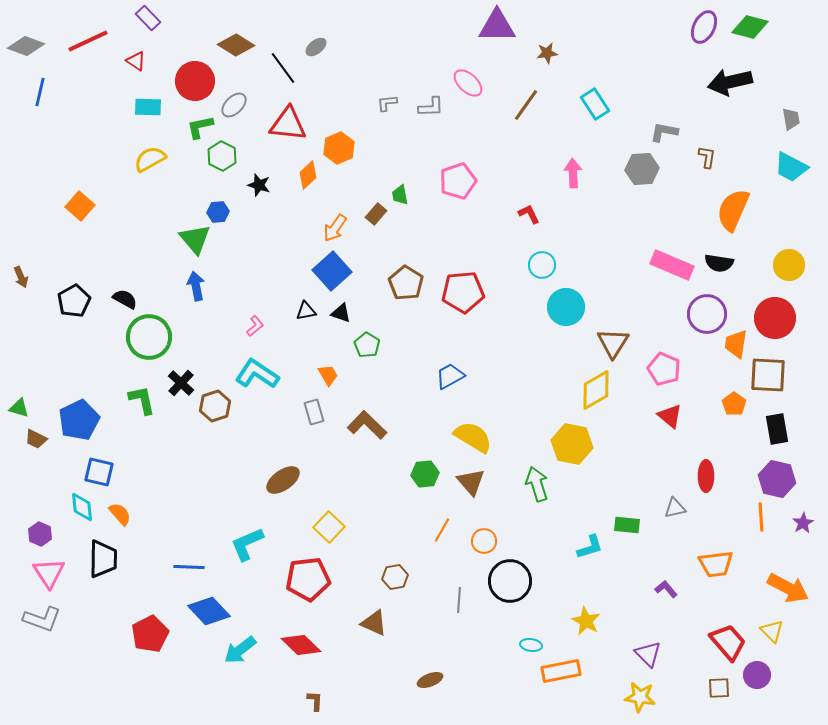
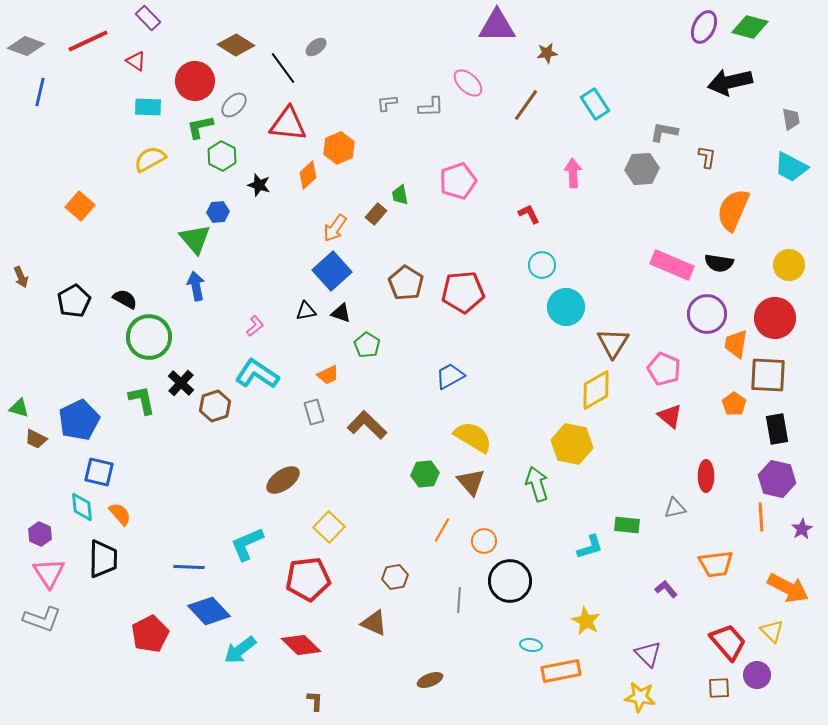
orange trapezoid at (328, 375): rotated 95 degrees clockwise
purple star at (803, 523): moved 1 px left, 6 px down
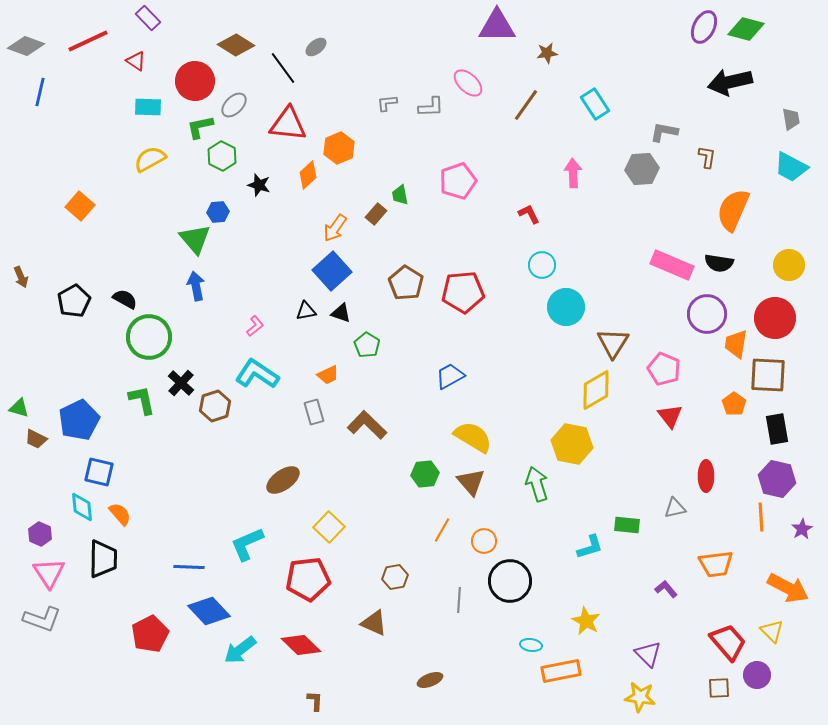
green diamond at (750, 27): moved 4 px left, 2 px down
red triangle at (670, 416): rotated 12 degrees clockwise
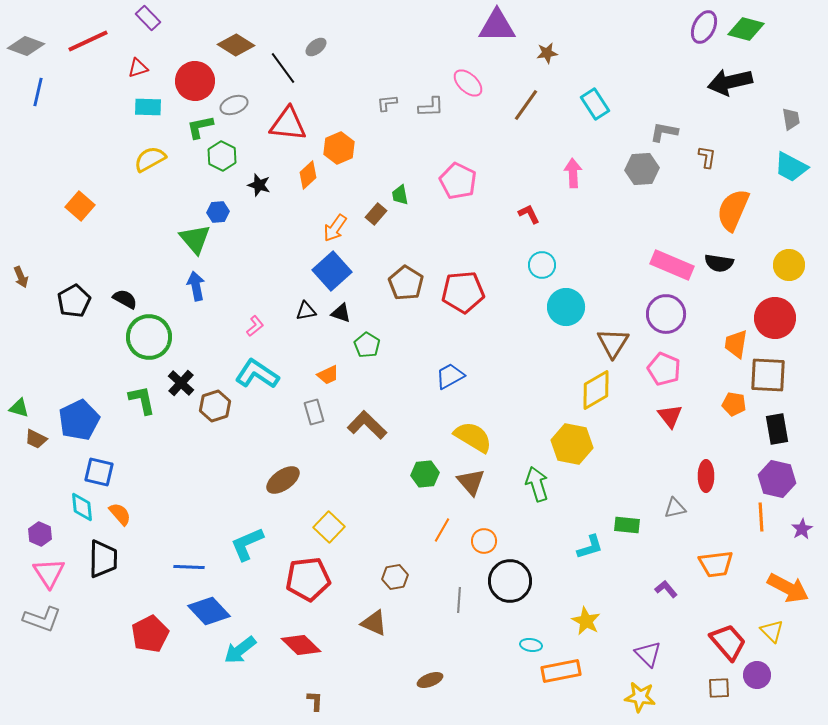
red triangle at (136, 61): moved 2 px right, 7 px down; rotated 50 degrees counterclockwise
blue line at (40, 92): moved 2 px left
gray ellipse at (234, 105): rotated 24 degrees clockwise
pink pentagon at (458, 181): rotated 27 degrees counterclockwise
purple circle at (707, 314): moved 41 px left
orange pentagon at (734, 404): rotated 25 degrees counterclockwise
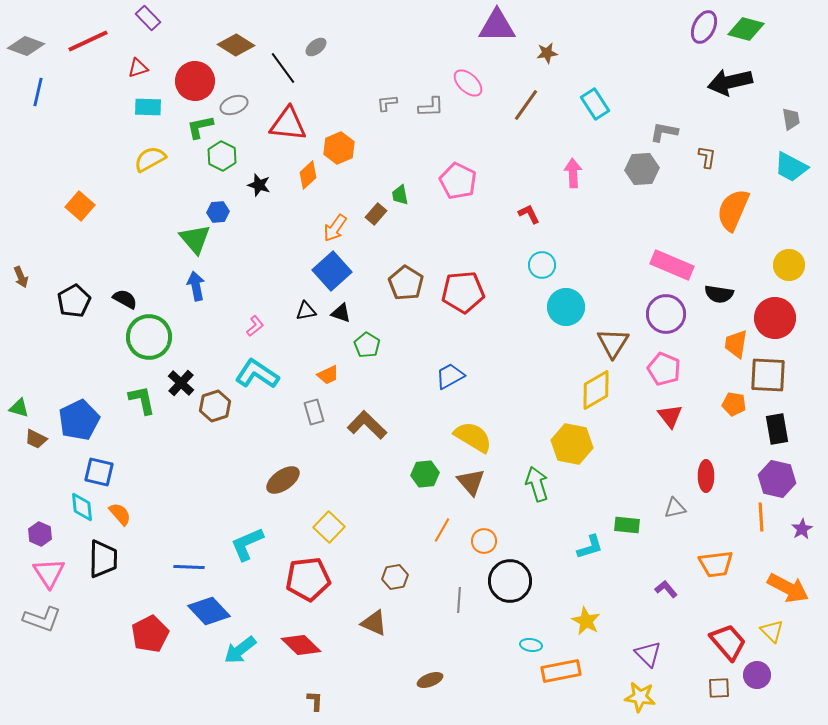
black semicircle at (719, 263): moved 31 px down
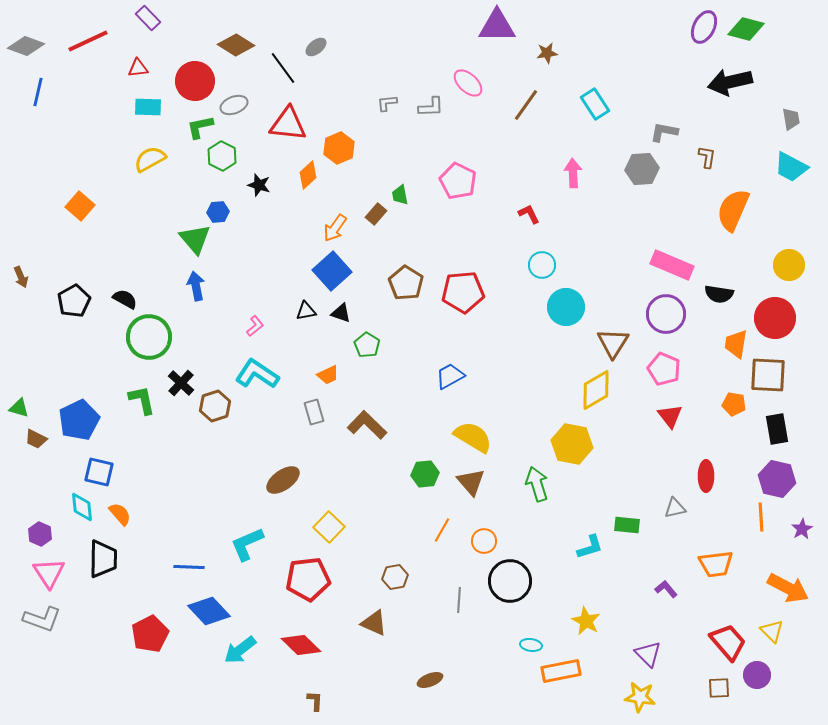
red triangle at (138, 68): rotated 10 degrees clockwise
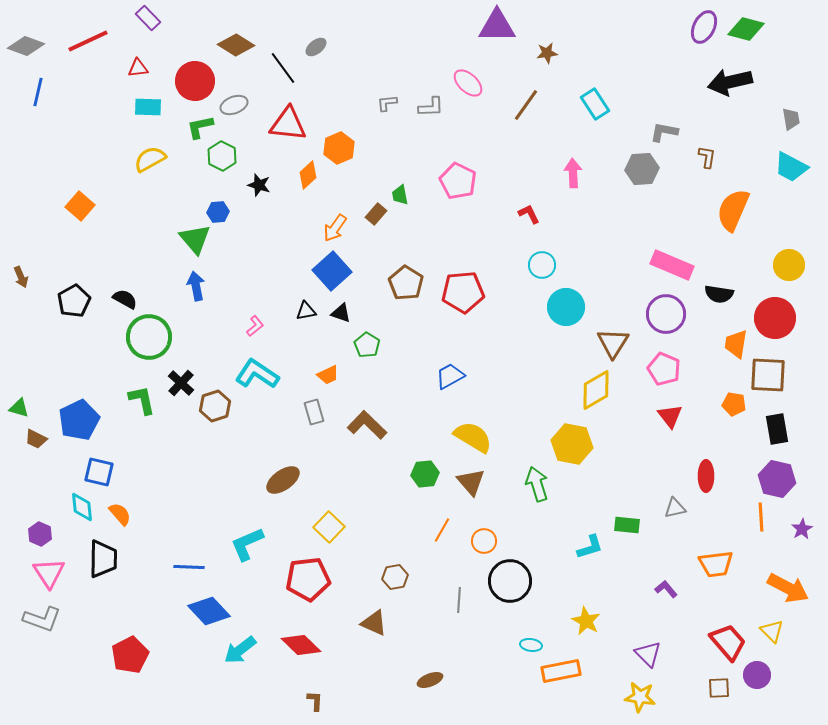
red pentagon at (150, 634): moved 20 px left, 21 px down
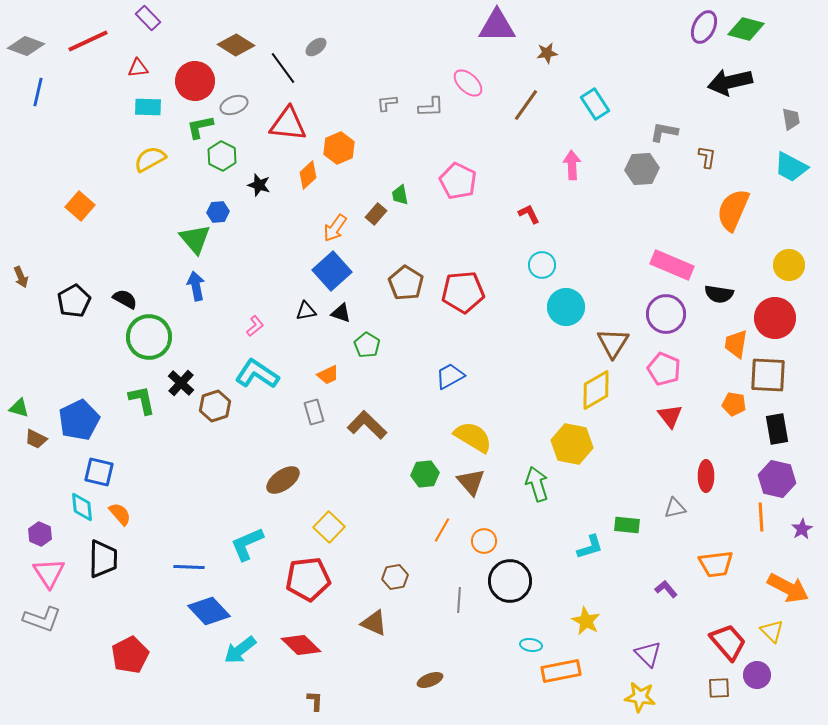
pink arrow at (573, 173): moved 1 px left, 8 px up
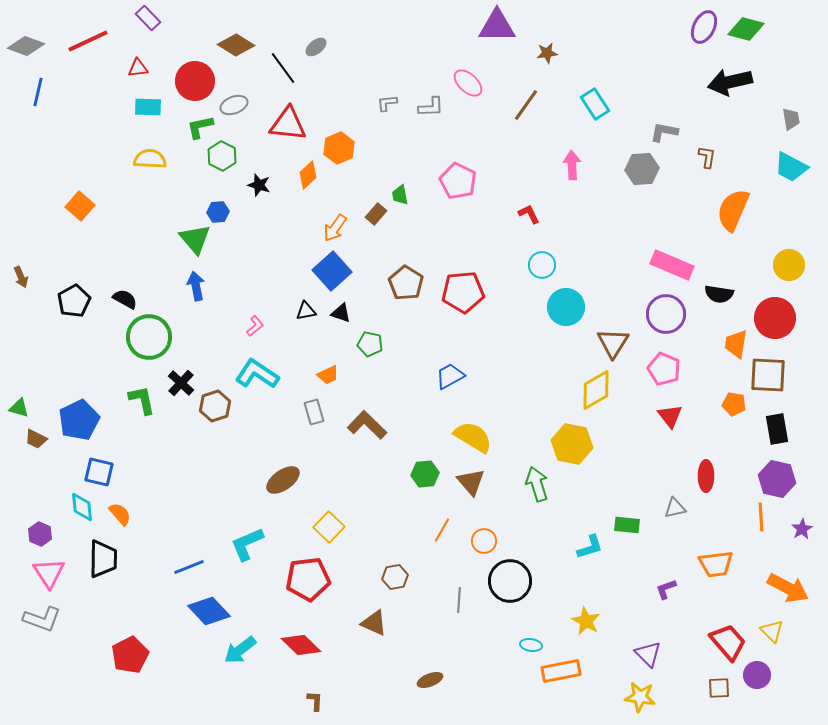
yellow semicircle at (150, 159): rotated 32 degrees clockwise
green pentagon at (367, 345): moved 3 px right, 1 px up; rotated 20 degrees counterclockwise
blue line at (189, 567): rotated 24 degrees counterclockwise
purple L-shape at (666, 589): rotated 70 degrees counterclockwise
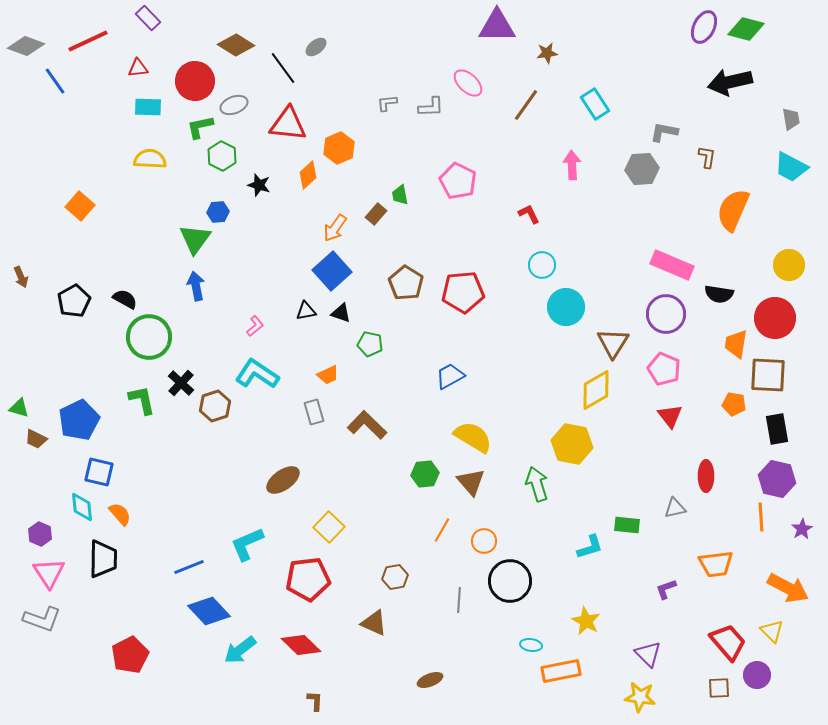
blue line at (38, 92): moved 17 px right, 11 px up; rotated 48 degrees counterclockwise
green triangle at (195, 239): rotated 16 degrees clockwise
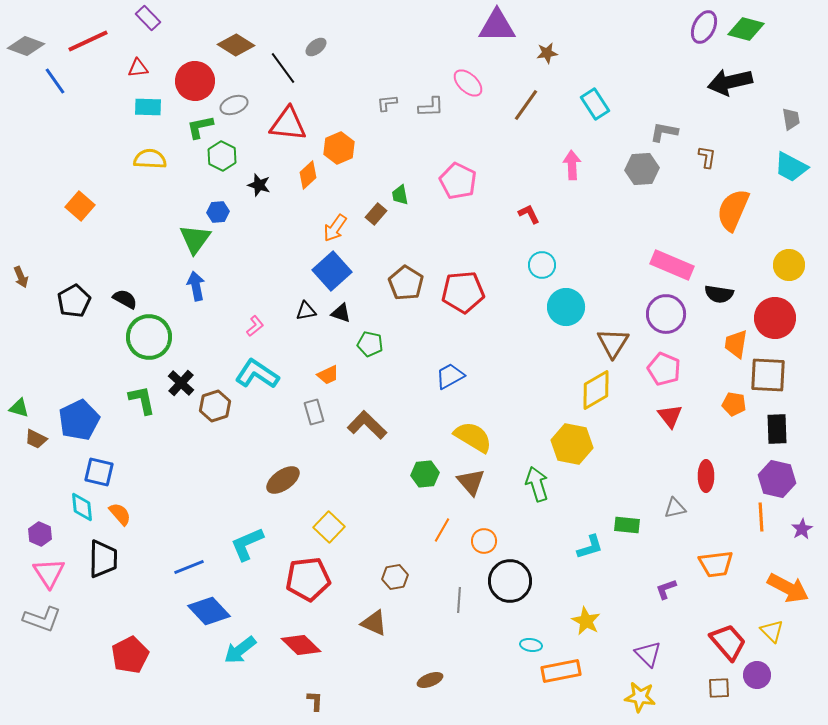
black rectangle at (777, 429): rotated 8 degrees clockwise
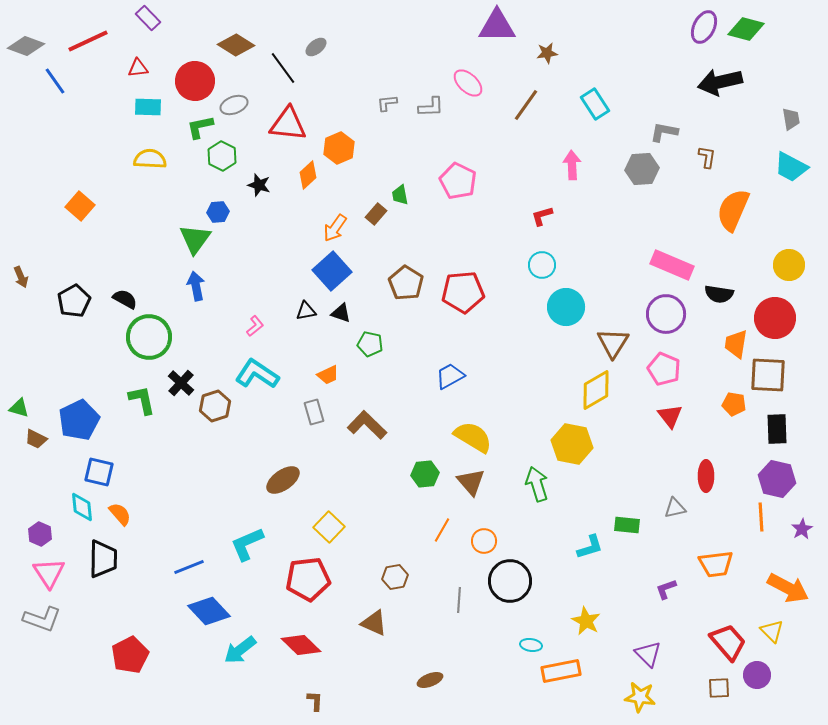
black arrow at (730, 82): moved 10 px left
red L-shape at (529, 214): moved 13 px right, 2 px down; rotated 80 degrees counterclockwise
